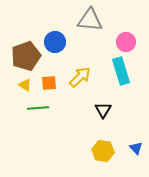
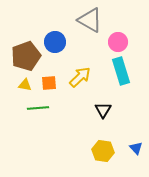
gray triangle: rotated 24 degrees clockwise
pink circle: moved 8 px left
yellow triangle: rotated 24 degrees counterclockwise
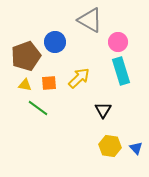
yellow arrow: moved 1 px left, 1 px down
green line: rotated 40 degrees clockwise
yellow hexagon: moved 7 px right, 5 px up
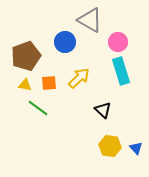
blue circle: moved 10 px right
black triangle: rotated 18 degrees counterclockwise
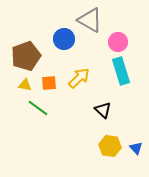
blue circle: moved 1 px left, 3 px up
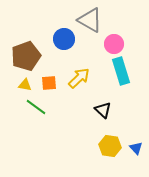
pink circle: moved 4 px left, 2 px down
green line: moved 2 px left, 1 px up
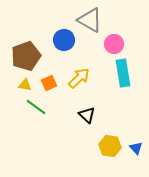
blue circle: moved 1 px down
cyan rectangle: moved 2 px right, 2 px down; rotated 8 degrees clockwise
orange square: rotated 21 degrees counterclockwise
black triangle: moved 16 px left, 5 px down
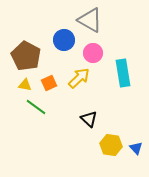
pink circle: moved 21 px left, 9 px down
brown pentagon: rotated 24 degrees counterclockwise
black triangle: moved 2 px right, 4 px down
yellow hexagon: moved 1 px right, 1 px up
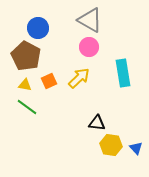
blue circle: moved 26 px left, 12 px up
pink circle: moved 4 px left, 6 px up
orange square: moved 2 px up
green line: moved 9 px left
black triangle: moved 8 px right, 4 px down; rotated 36 degrees counterclockwise
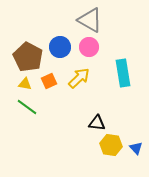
blue circle: moved 22 px right, 19 px down
brown pentagon: moved 2 px right, 1 px down
yellow triangle: moved 1 px up
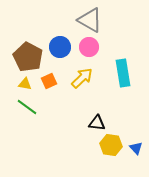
yellow arrow: moved 3 px right
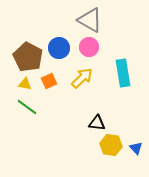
blue circle: moved 1 px left, 1 px down
